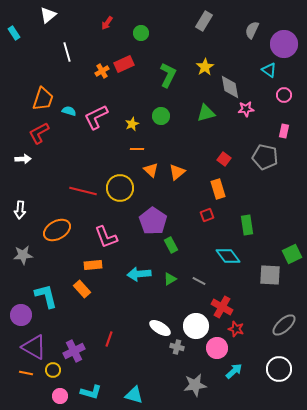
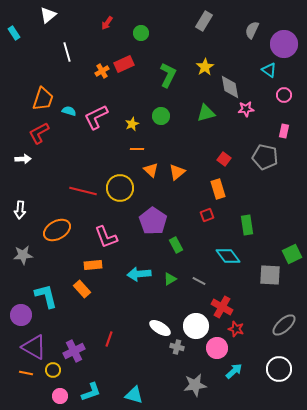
green rectangle at (171, 245): moved 5 px right
cyan L-shape at (91, 392): rotated 35 degrees counterclockwise
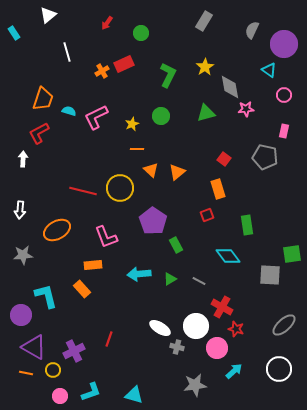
white arrow at (23, 159): rotated 84 degrees counterclockwise
green square at (292, 254): rotated 18 degrees clockwise
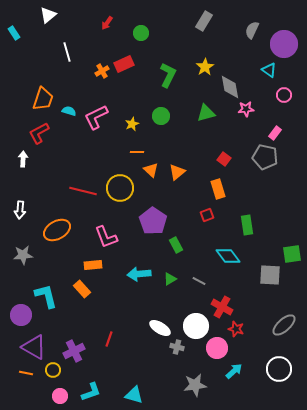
pink rectangle at (284, 131): moved 9 px left, 2 px down; rotated 24 degrees clockwise
orange line at (137, 149): moved 3 px down
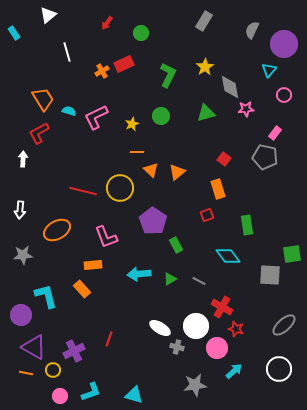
cyan triangle at (269, 70): rotated 35 degrees clockwise
orange trapezoid at (43, 99): rotated 50 degrees counterclockwise
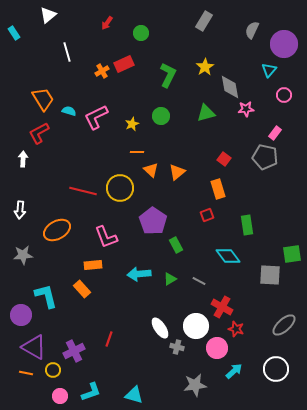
white ellipse at (160, 328): rotated 25 degrees clockwise
white circle at (279, 369): moved 3 px left
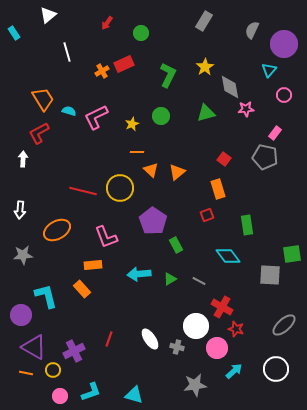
white ellipse at (160, 328): moved 10 px left, 11 px down
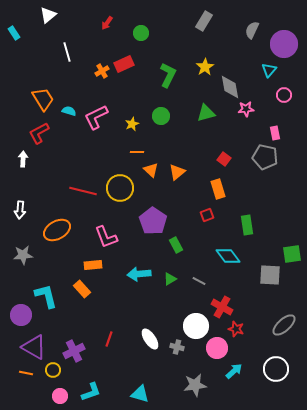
pink rectangle at (275, 133): rotated 48 degrees counterclockwise
cyan triangle at (134, 395): moved 6 px right, 1 px up
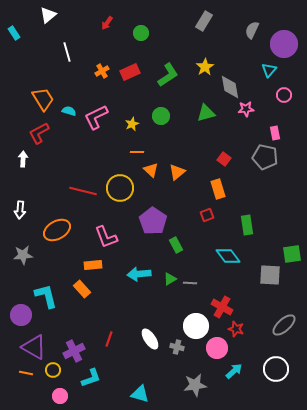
red rectangle at (124, 64): moved 6 px right, 8 px down
green L-shape at (168, 75): rotated 30 degrees clockwise
gray line at (199, 281): moved 9 px left, 2 px down; rotated 24 degrees counterclockwise
cyan L-shape at (91, 392): moved 14 px up
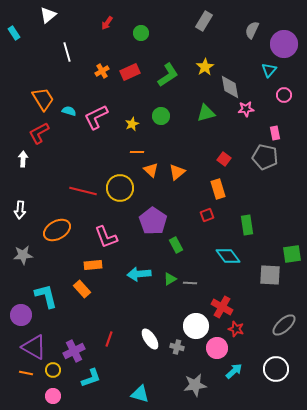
pink circle at (60, 396): moved 7 px left
